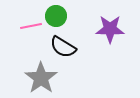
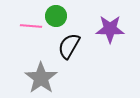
pink line: rotated 15 degrees clockwise
black semicircle: moved 6 px right, 1 px up; rotated 88 degrees clockwise
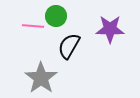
pink line: moved 2 px right
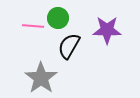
green circle: moved 2 px right, 2 px down
purple star: moved 3 px left, 1 px down
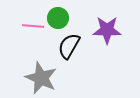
gray star: rotated 12 degrees counterclockwise
